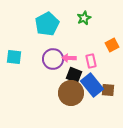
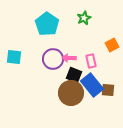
cyan pentagon: rotated 10 degrees counterclockwise
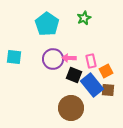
orange square: moved 6 px left, 26 px down
brown circle: moved 15 px down
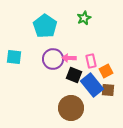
cyan pentagon: moved 2 px left, 2 px down
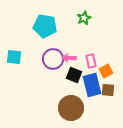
cyan pentagon: rotated 25 degrees counterclockwise
blue rectangle: rotated 25 degrees clockwise
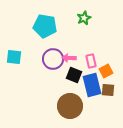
brown circle: moved 1 px left, 2 px up
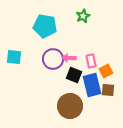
green star: moved 1 px left, 2 px up
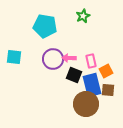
brown circle: moved 16 px right, 2 px up
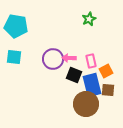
green star: moved 6 px right, 3 px down
cyan pentagon: moved 29 px left
